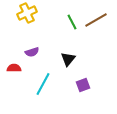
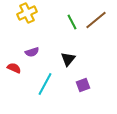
brown line: rotated 10 degrees counterclockwise
red semicircle: rotated 24 degrees clockwise
cyan line: moved 2 px right
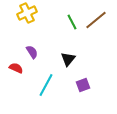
purple semicircle: rotated 104 degrees counterclockwise
red semicircle: moved 2 px right
cyan line: moved 1 px right, 1 px down
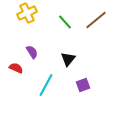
green line: moved 7 px left; rotated 14 degrees counterclockwise
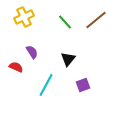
yellow cross: moved 3 px left, 4 px down
red semicircle: moved 1 px up
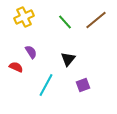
purple semicircle: moved 1 px left
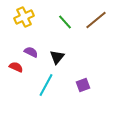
purple semicircle: rotated 32 degrees counterclockwise
black triangle: moved 11 px left, 2 px up
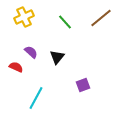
brown line: moved 5 px right, 2 px up
purple semicircle: rotated 16 degrees clockwise
cyan line: moved 10 px left, 13 px down
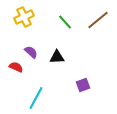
brown line: moved 3 px left, 2 px down
black triangle: rotated 49 degrees clockwise
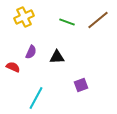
green line: moved 2 px right; rotated 28 degrees counterclockwise
purple semicircle: rotated 72 degrees clockwise
red semicircle: moved 3 px left
purple square: moved 2 px left
